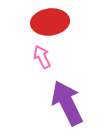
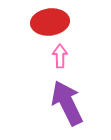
pink arrow: moved 18 px right, 1 px up; rotated 25 degrees clockwise
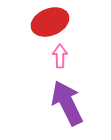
red ellipse: rotated 15 degrees counterclockwise
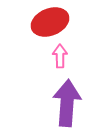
purple arrow: rotated 30 degrees clockwise
